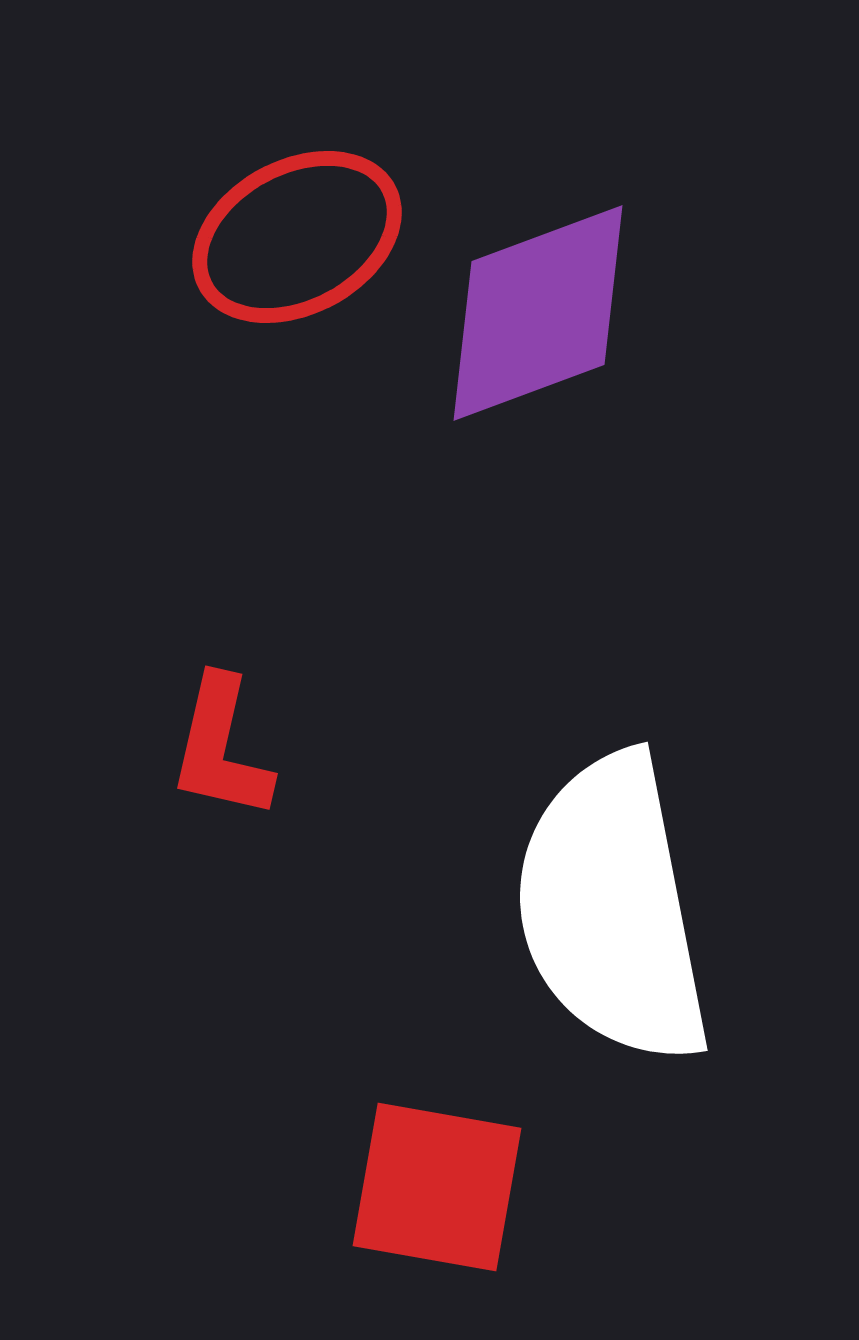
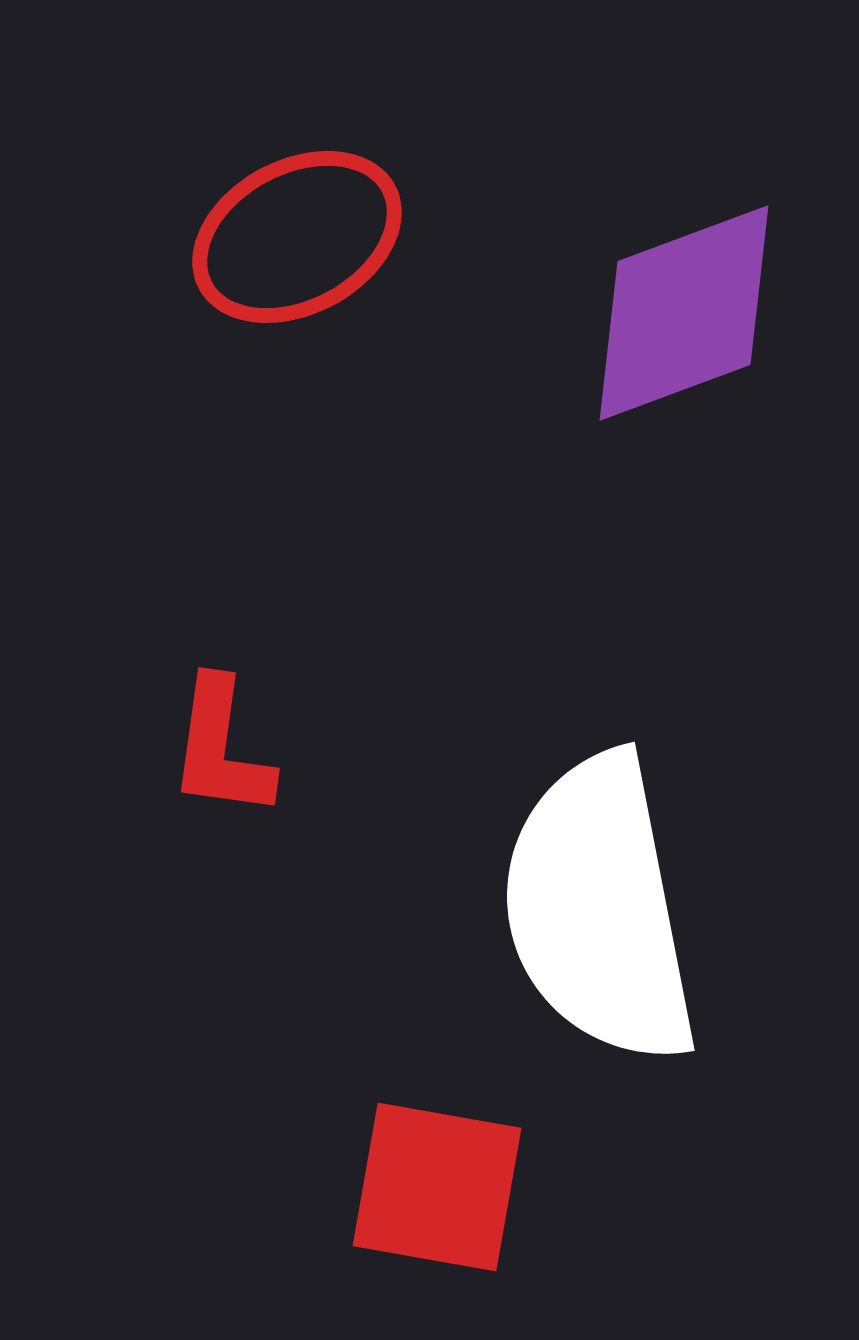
purple diamond: moved 146 px right
red L-shape: rotated 5 degrees counterclockwise
white semicircle: moved 13 px left
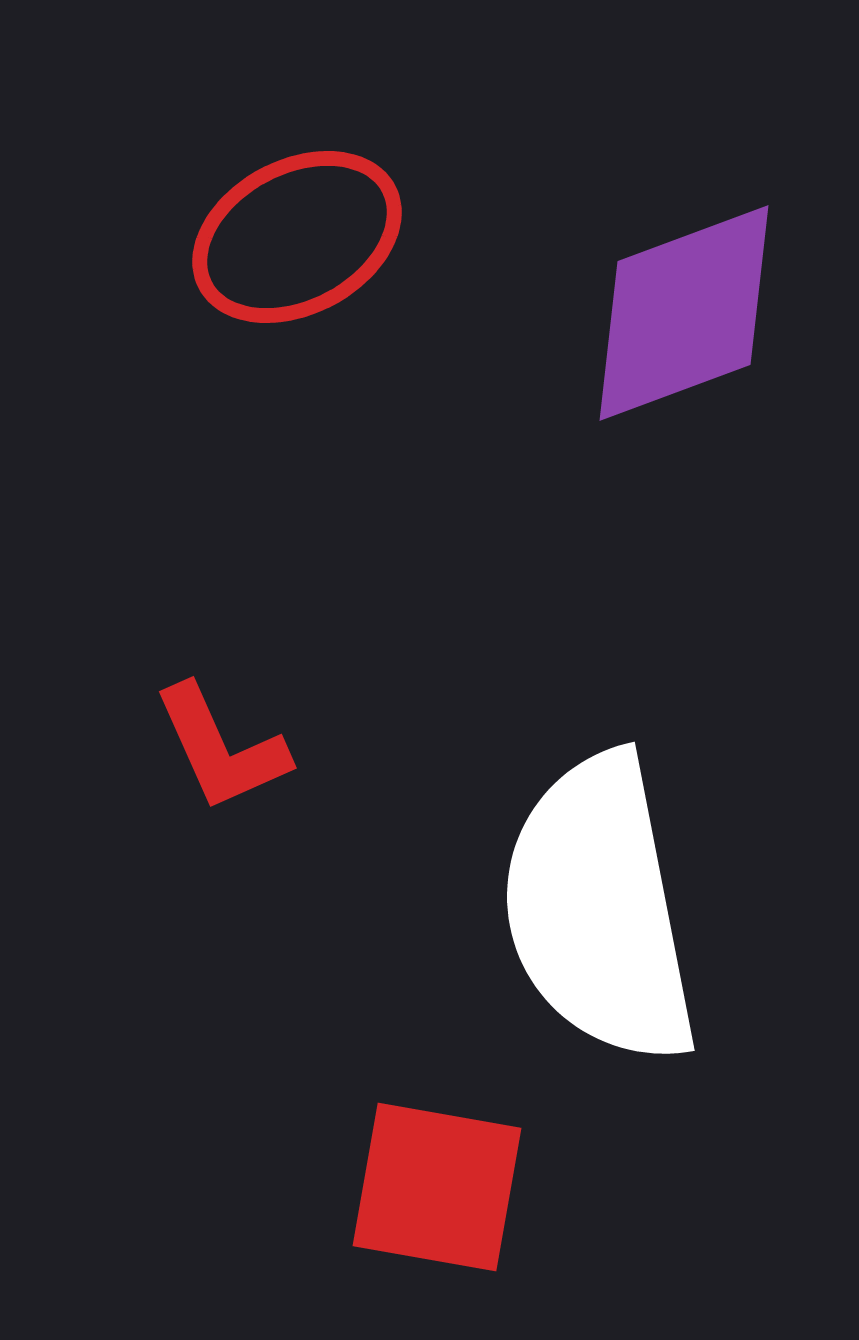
red L-shape: rotated 32 degrees counterclockwise
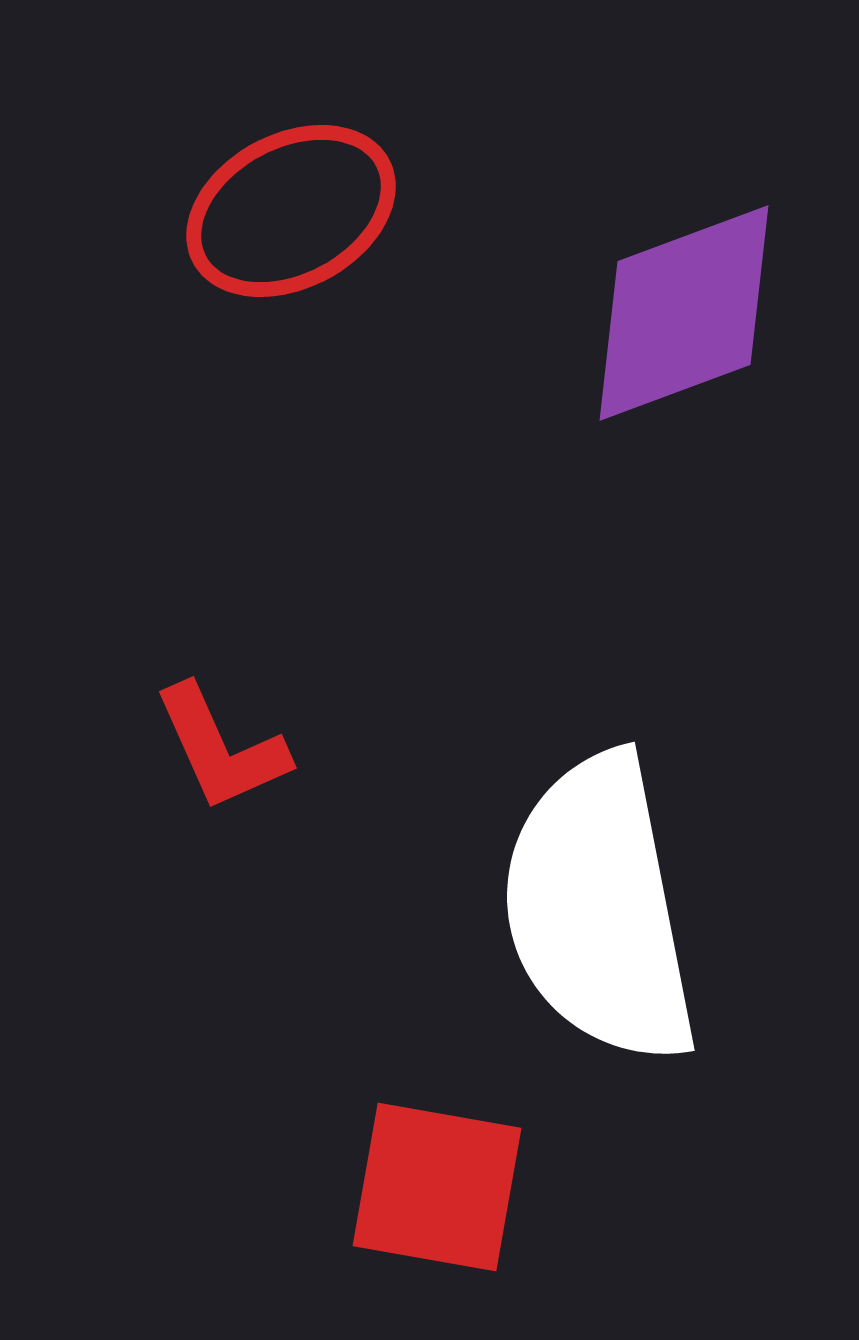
red ellipse: moved 6 px left, 26 px up
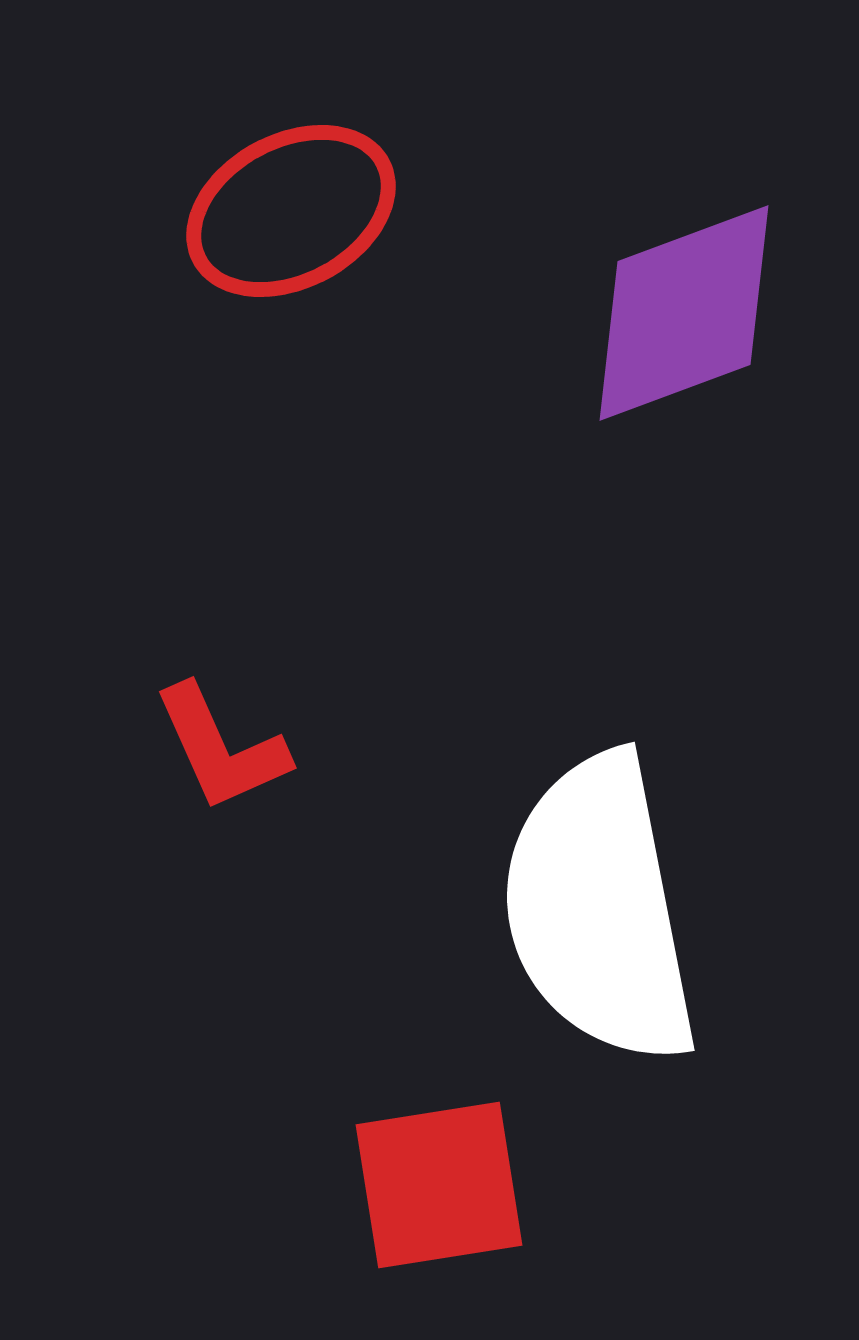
red square: moved 2 px right, 2 px up; rotated 19 degrees counterclockwise
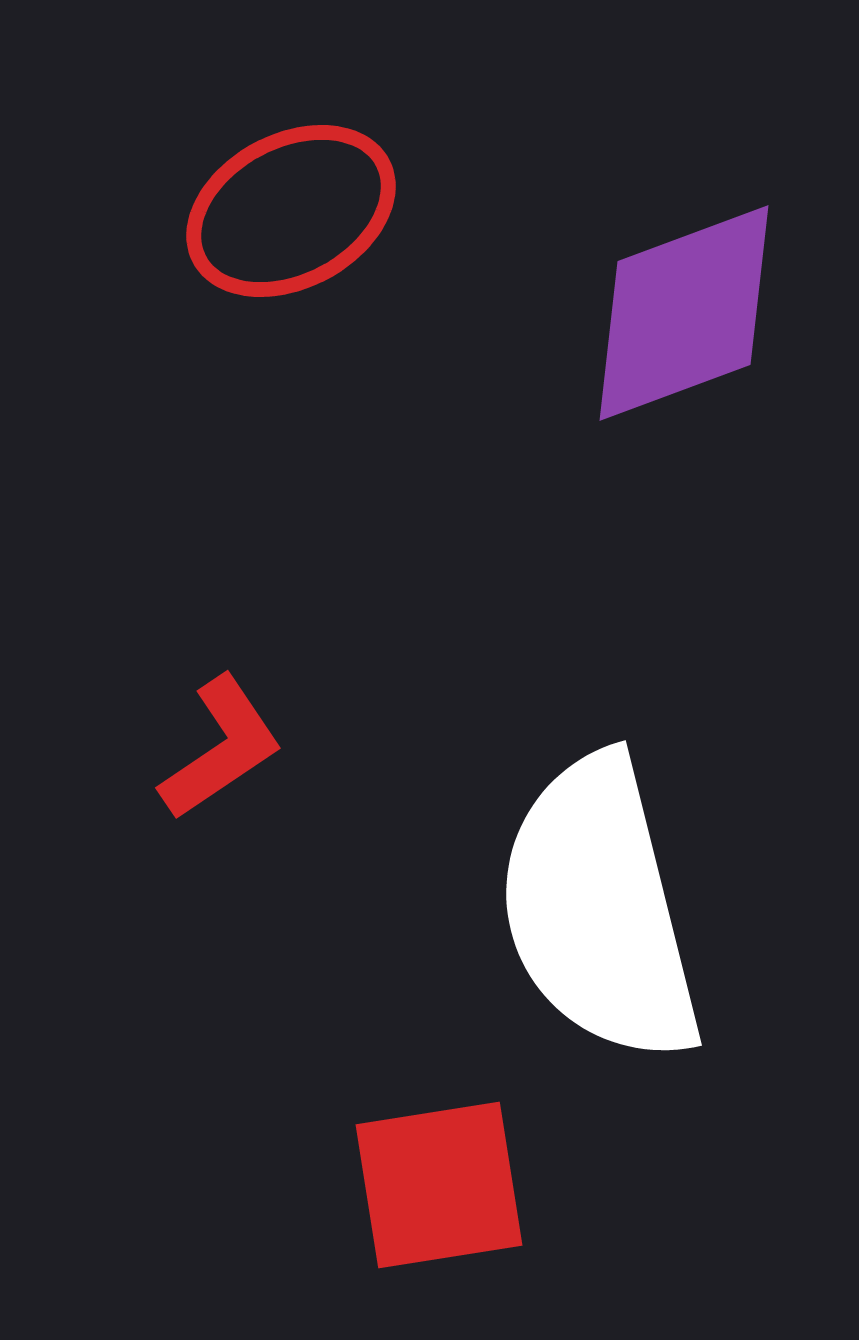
red L-shape: rotated 100 degrees counterclockwise
white semicircle: rotated 3 degrees counterclockwise
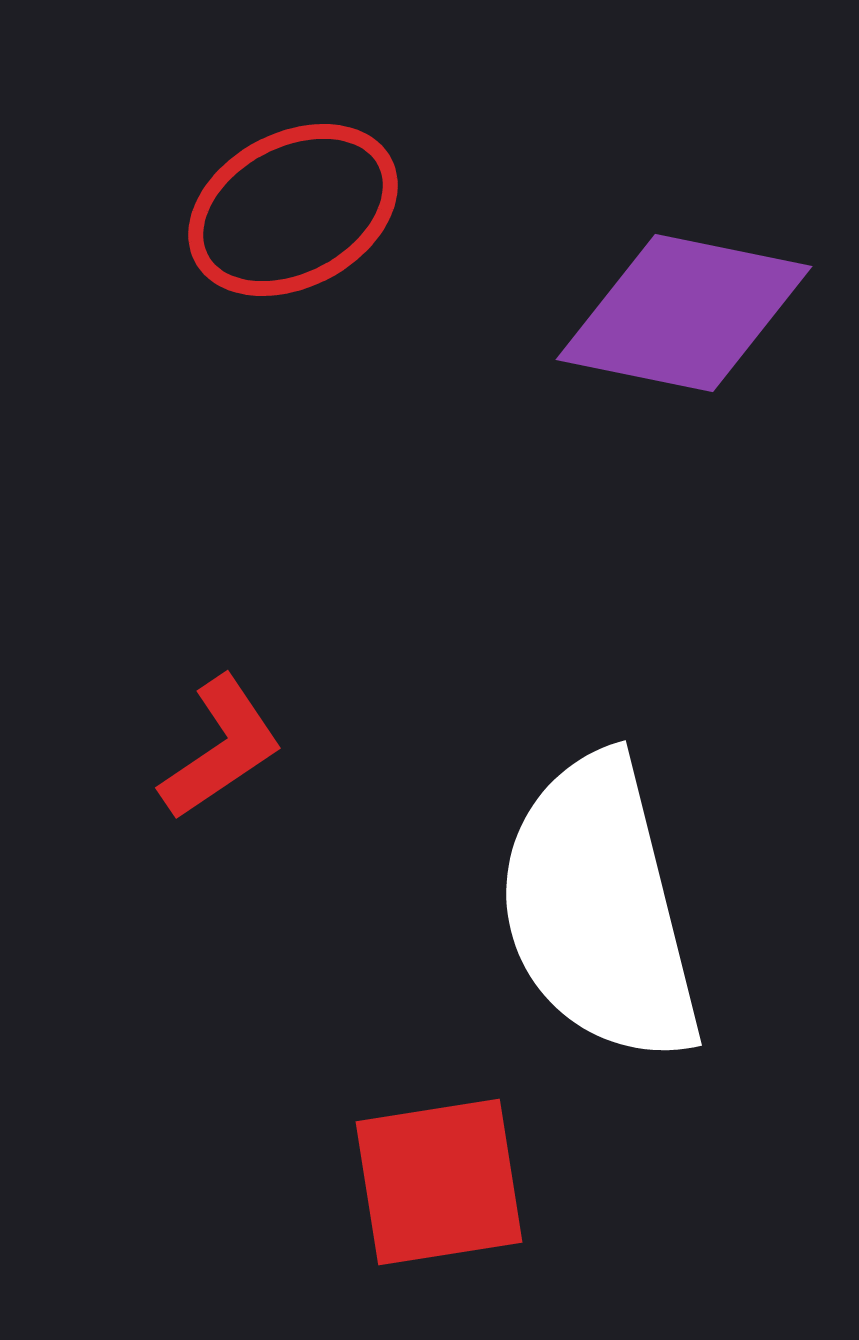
red ellipse: moved 2 px right, 1 px up
purple diamond: rotated 32 degrees clockwise
red square: moved 3 px up
